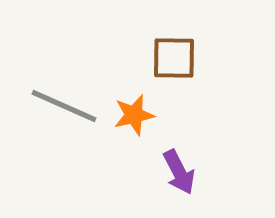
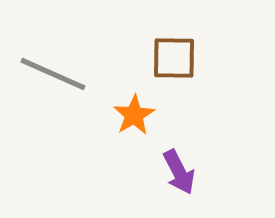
gray line: moved 11 px left, 32 px up
orange star: rotated 18 degrees counterclockwise
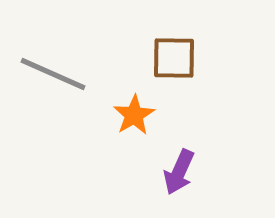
purple arrow: rotated 51 degrees clockwise
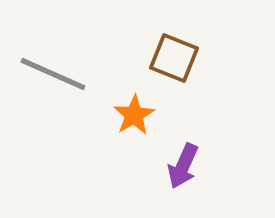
brown square: rotated 21 degrees clockwise
purple arrow: moved 4 px right, 6 px up
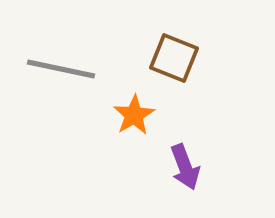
gray line: moved 8 px right, 5 px up; rotated 12 degrees counterclockwise
purple arrow: moved 2 px right, 1 px down; rotated 45 degrees counterclockwise
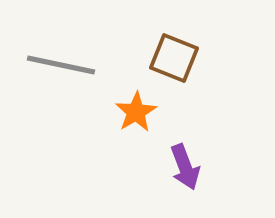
gray line: moved 4 px up
orange star: moved 2 px right, 3 px up
